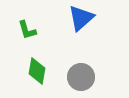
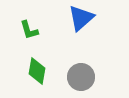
green L-shape: moved 2 px right
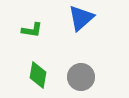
green L-shape: moved 3 px right; rotated 65 degrees counterclockwise
green diamond: moved 1 px right, 4 px down
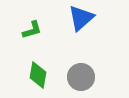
green L-shape: rotated 25 degrees counterclockwise
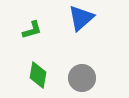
gray circle: moved 1 px right, 1 px down
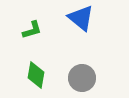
blue triangle: rotated 40 degrees counterclockwise
green diamond: moved 2 px left
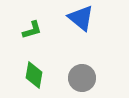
green diamond: moved 2 px left
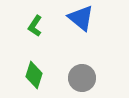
green L-shape: moved 3 px right, 4 px up; rotated 140 degrees clockwise
green diamond: rotated 8 degrees clockwise
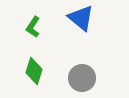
green L-shape: moved 2 px left, 1 px down
green diamond: moved 4 px up
